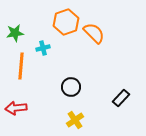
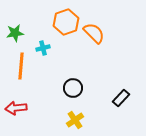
black circle: moved 2 px right, 1 px down
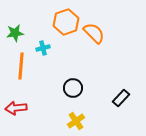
yellow cross: moved 1 px right, 1 px down
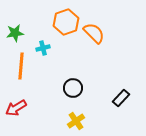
red arrow: rotated 25 degrees counterclockwise
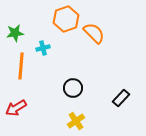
orange hexagon: moved 3 px up
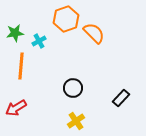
cyan cross: moved 4 px left, 7 px up; rotated 16 degrees counterclockwise
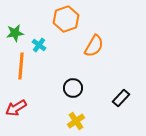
orange semicircle: moved 13 px down; rotated 75 degrees clockwise
cyan cross: moved 4 px down; rotated 24 degrees counterclockwise
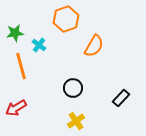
orange line: rotated 20 degrees counterclockwise
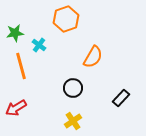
orange semicircle: moved 1 px left, 11 px down
yellow cross: moved 3 px left
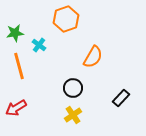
orange line: moved 2 px left
yellow cross: moved 6 px up
